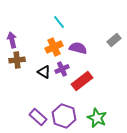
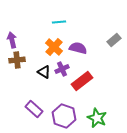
cyan line: rotated 56 degrees counterclockwise
orange cross: rotated 24 degrees counterclockwise
purple rectangle: moved 4 px left, 8 px up
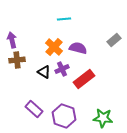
cyan line: moved 5 px right, 3 px up
red rectangle: moved 2 px right, 2 px up
green star: moved 6 px right; rotated 18 degrees counterclockwise
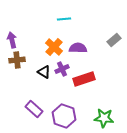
purple semicircle: rotated 12 degrees counterclockwise
red rectangle: rotated 20 degrees clockwise
green star: moved 1 px right
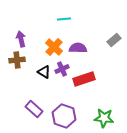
purple arrow: moved 9 px right, 1 px up
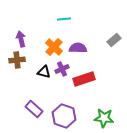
black triangle: rotated 16 degrees counterclockwise
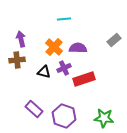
purple cross: moved 2 px right, 1 px up
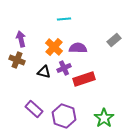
brown cross: rotated 28 degrees clockwise
green star: rotated 30 degrees clockwise
